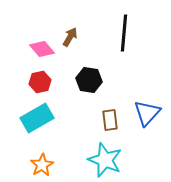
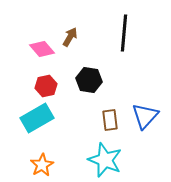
red hexagon: moved 6 px right, 4 px down
blue triangle: moved 2 px left, 3 px down
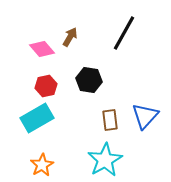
black line: rotated 24 degrees clockwise
cyan star: rotated 20 degrees clockwise
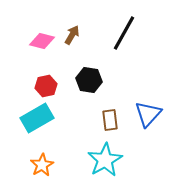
brown arrow: moved 2 px right, 2 px up
pink diamond: moved 8 px up; rotated 35 degrees counterclockwise
blue triangle: moved 3 px right, 2 px up
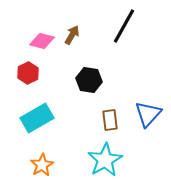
black line: moved 7 px up
red hexagon: moved 18 px left, 13 px up; rotated 15 degrees counterclockwise
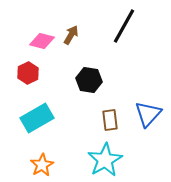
brown arrow: moved 1 px left
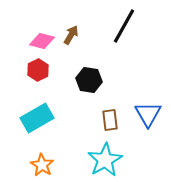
red hexagon: moved 10 px right, 3 px up
blue triangle: rotated 12 degrees counterclockwise
orange star: rotated 10 degrees counterclockwise
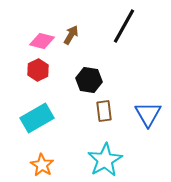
brown rectangle: moved 6 px left, 9 px up
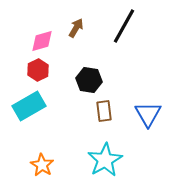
brown arrow: moved 5 px right, 7 px up
pink diamond: rotated 30 degrees counterclockwise
cyan rectangle: moved 8 px left, 12 px up
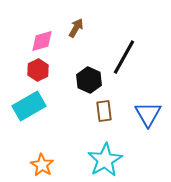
black line: moved 31 px down
black hexagon: rotated 15 degrees clockwise
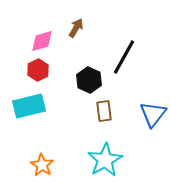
cyan rectangle: rotated 16 degrees clockwise
blue triangle: moved 5 px right; rotated 8 degrees clockwise
